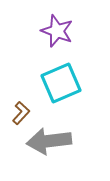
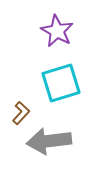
purple star: rotated 8 degrees clockwise
cyan square: rotated 6 degrees clockwise
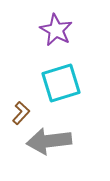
purple star: moved 1 px left, 1 px up
